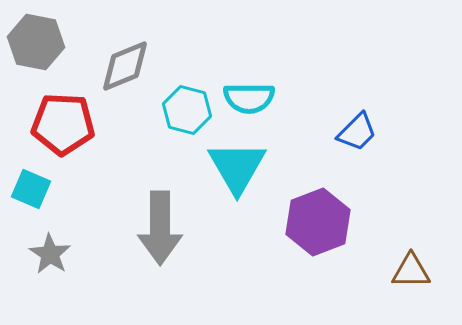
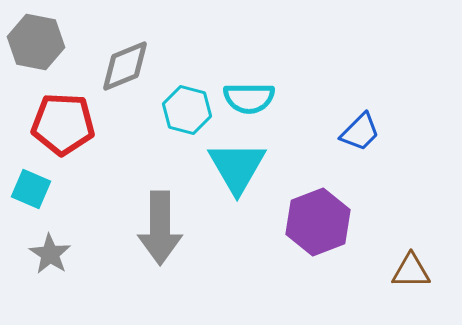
blue trapezoid: moved 3 px right
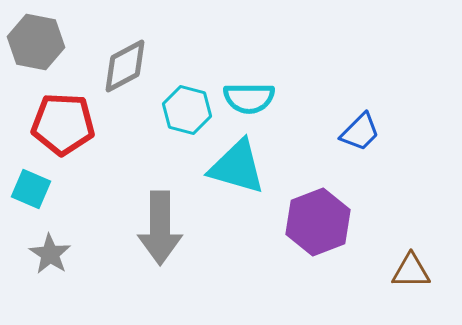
gray diamond: rotated 6 degrees counterclockwise
cyan triangle: rotated 44 degrees counterclockwise
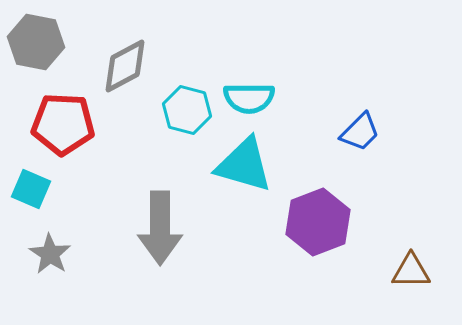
cyan triangle: moved 7 px right, 2 px up
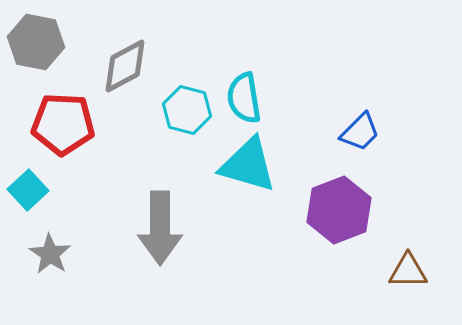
cyan semicircle: moved 5 px left; rotated 81 degrees clockwise
cyan triangle: moved 4 px right
cyan square: moved 3 px left, 1 px down; rotated 24 degrees clockwise
purple hexagon: moved 21 px right, 12 px up
brown triangle: moved 3 px left
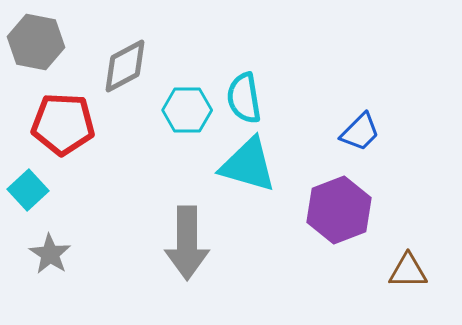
cyan hexagon: rotated 15 degrees counterclockwise
gray arrow: moved 27 px right, 15 px down
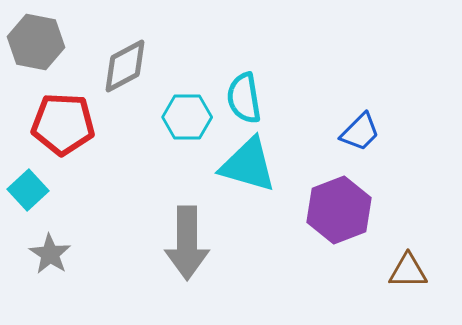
cyan hexagon: moved 7 px down
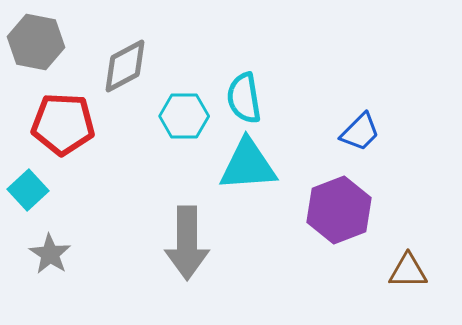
cyan hexagon: moved 3 px left, 1 px up
cyan triangle: rotated 20 degrees counterclockwise
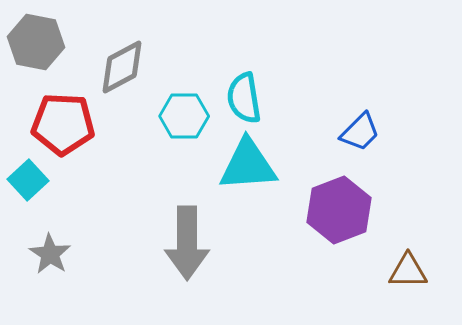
gray diamond: moved 3 px left, 1 px down
cyan square: moved 10 px up
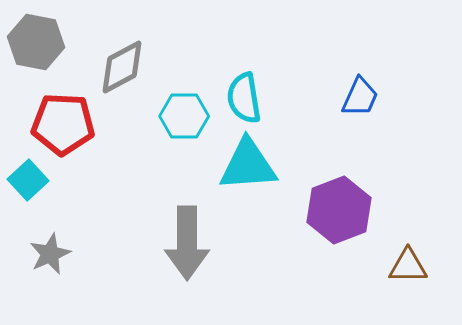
blue trapezoid: moved 35 px up; rotated 21 degrees counterclockwise
gray star: rotated 15 degrees clockwise
brown triangle: moved 5 px up
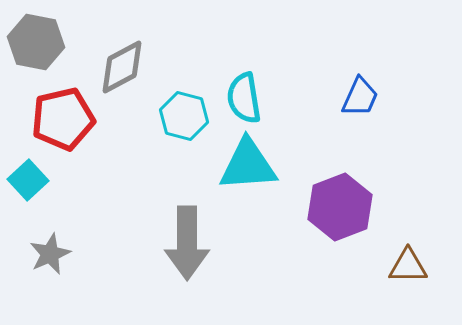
cyan hexagon: rotated 15 degrees clockwise
red pentagon: moved 5 px up; rotated 16 degrees counterclockwise
purple hexagon: moved 1 px right, 3 px up
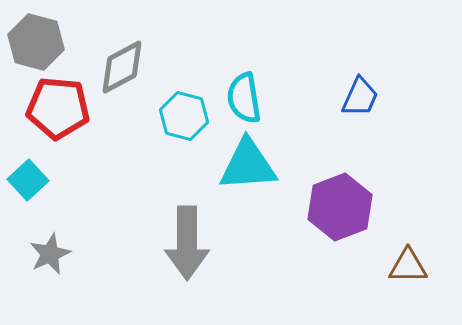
gray hexagon: rotated 4 degrees clockwise
red pentagon: moved 5 px left, 11 px up; rotated 18 degrees clockwise
